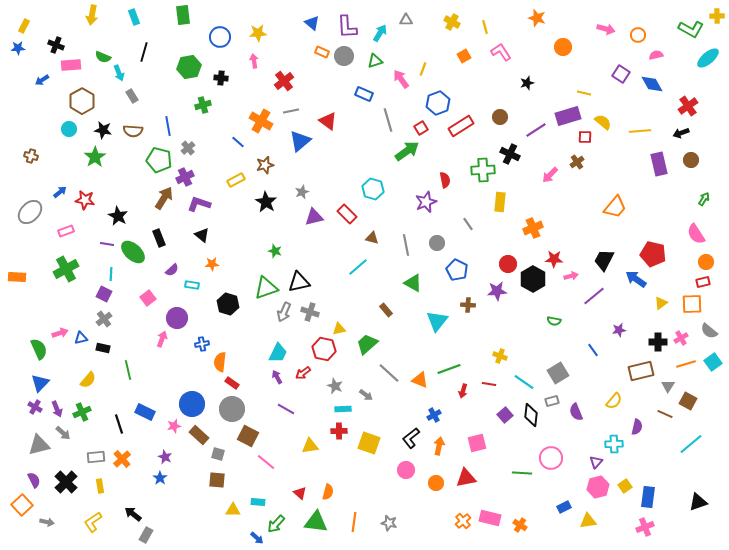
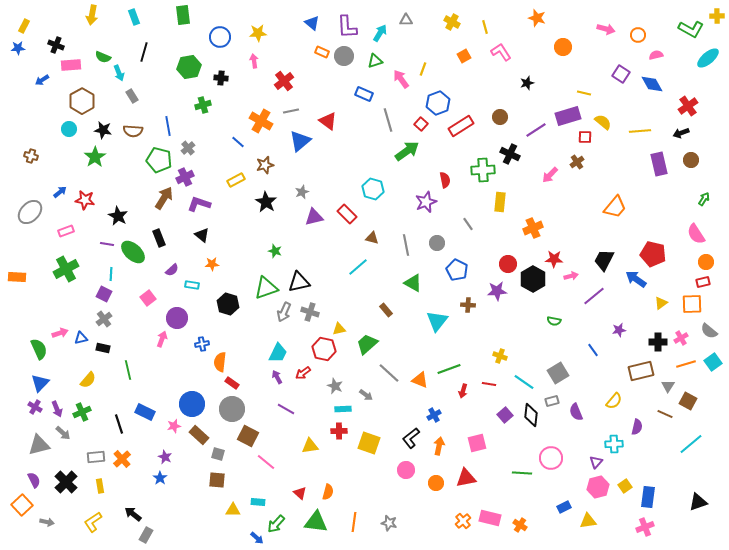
red square at (421, 128): moved 4 px up; rotated 16 degrees counterclockwise
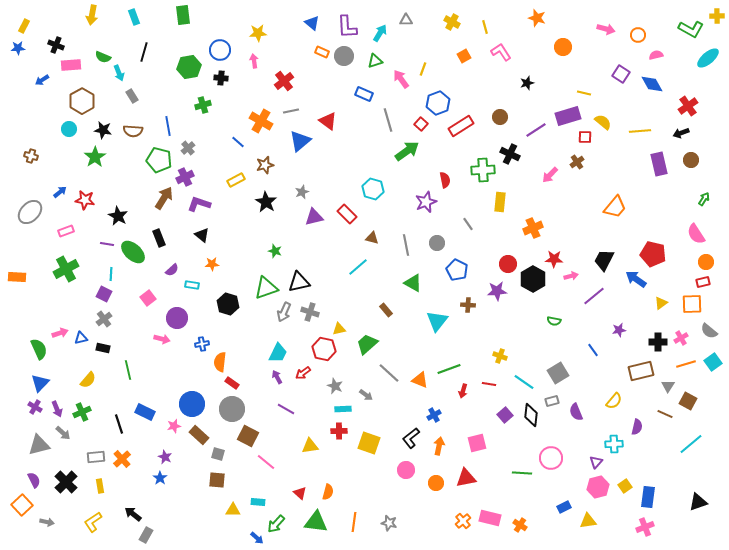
blue circle at (220, 37): moved 13 px down
pink arrow at (162, 339): rotated 84 degrees clockwise
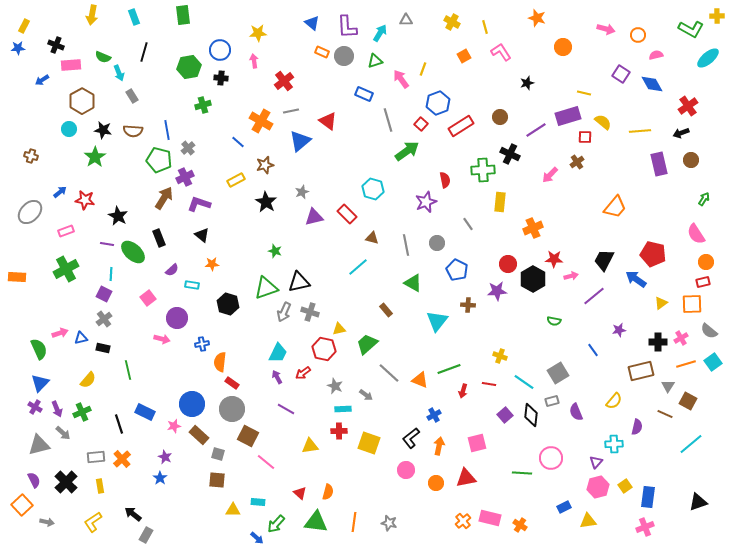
blue line at (168, 126): moved 1 px left, 4 px down
